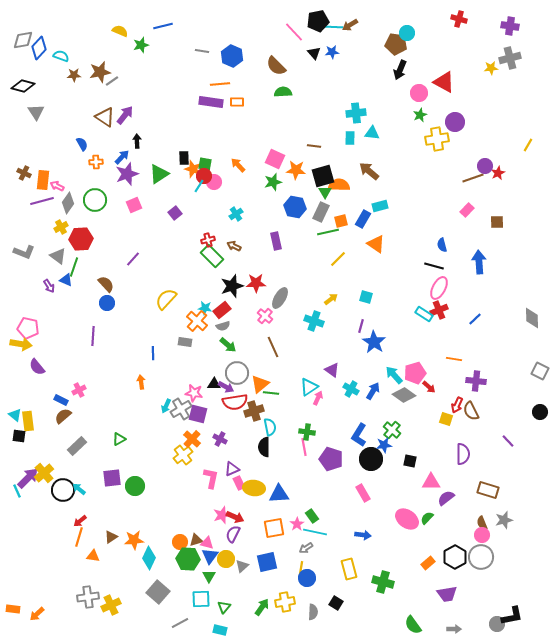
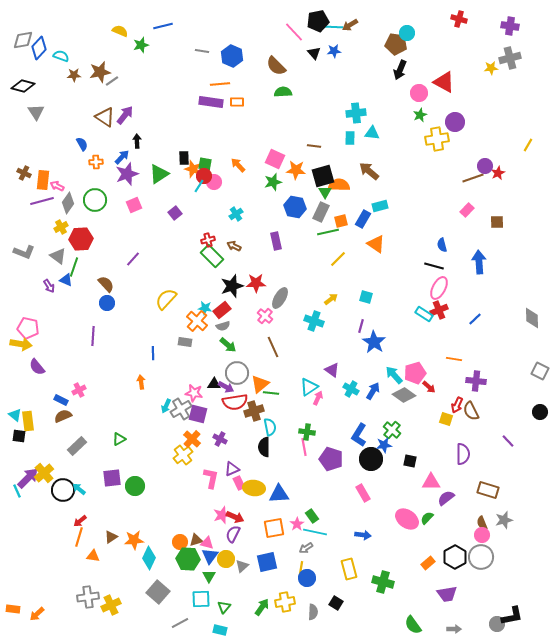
blue star at (332, 52): moved 2 px right, 1 px up
brown semicircle at (63, 416): rotated 18 degrees clockwise
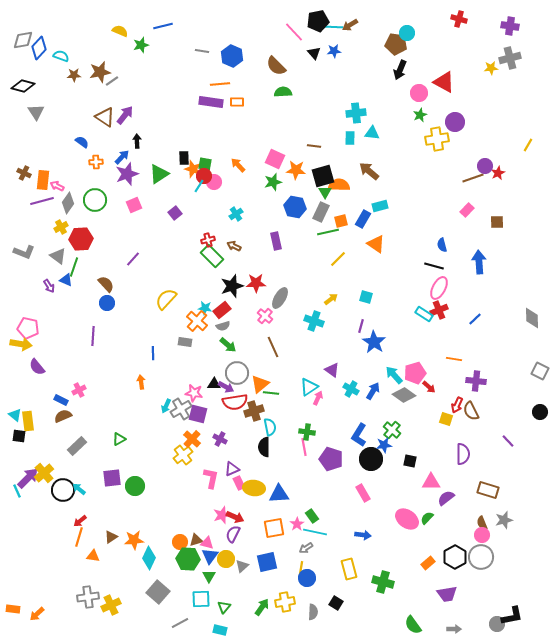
blue semicircle at (82, 144): moved 2 px up; rotated 24 degrees counterclockwise
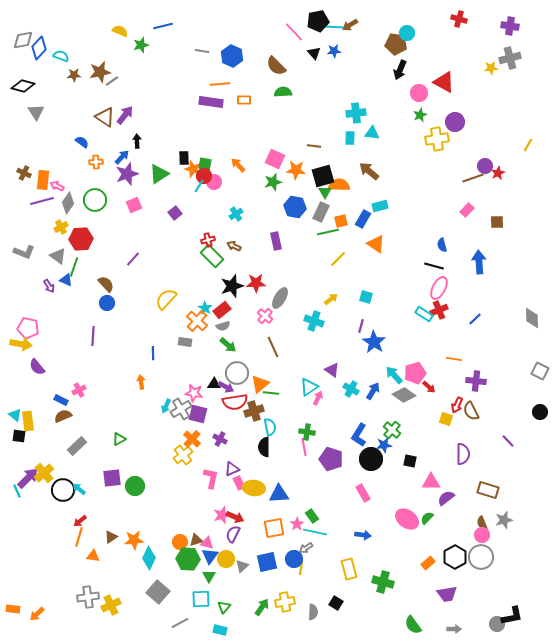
orange rectangle at (237, 102): moved 7 px right, 2 px up
cyan star at (205, 308): rotated 24 degrees clockwise
blue circle at (307, 578): moved 13 px left, 19 px up
